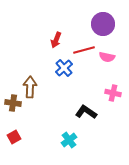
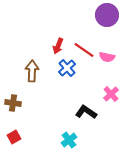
purple circle: moved 4 px right, 9 px up
red arrow: moved 2 px right, 6 px down
red line: rotated 50 degrees clockwise
blue cross: moved 3 px right
brown arrow: moved 2 px right, 16 px up
pink cross: moved 2 px left, 1 px down; rotated 35 degrees clockwise
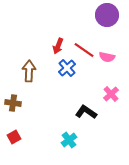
brown arrow: moved 3 px left
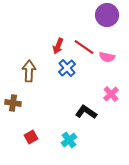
red line: moved 3 px up
red square: moved 17 px right
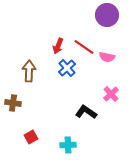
cyan cross: moved 1 px left, 5 px down; rotated 35 degrees clockwise
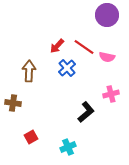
red arrow: moved 1 px left; rotated 21 degrees clockwise
pink cross: rotated 28 degrees clockwise
black L-shape: rotated 105 degrees clockwise
cyan cross: moved 2 px down; rotated 21 degrees counterclockwise
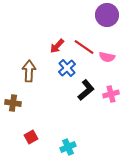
black L-shape: moved 22 px up
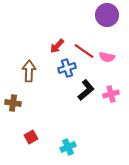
red line: moved 4 px down
blue cross: rotated 24 degrees clockwise
